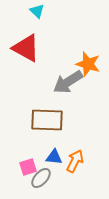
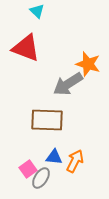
red triangle: rotated 8 degrees counterclockwise
gray arrow: moved 2 px down
pink square: moved 2 px down; rotated 18 degrees counterclockwise
gray ellipse: rotated 10 degrees counterclockwise
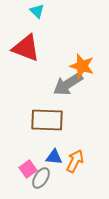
orange star: moved 6 px left, 2 px down
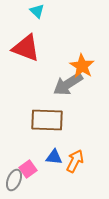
orange star: rotated 15 degrees clockwise
gray ellipse: moved 27 px left, 2 px down; rotated 10 degrees counterclockwise
